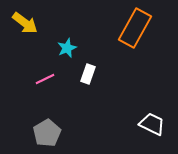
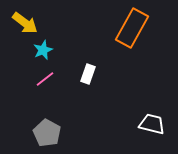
orange rectangle: moved 3 px left
cyan star: moved 24 px left, 2 px down
pink line: rotated 12 degrees counterclockwise
white trapezoid: rotated 12 degrees counterclockwise
gray pentagon: rotated 12 degrees counterclockwise
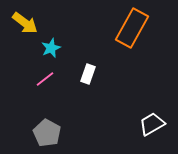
cyan star: moved 8 px right, 2 px up
white trapezoid: rotated 44 degrees counterclockwise
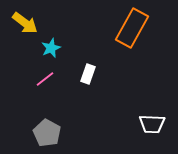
white trapezoid: rotated 148 degrees counterclockwise
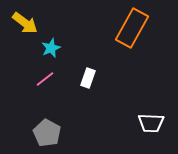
white rectangle: moved 4 px down
white trapezoid: moved 1 px left, 1 px up
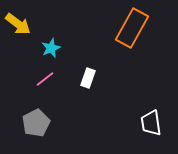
yellow arrow: moved 7 px left, 1 px down
white trapezoid: rotated 80 degrees clockwise
gray pentagon: moved 11 px left, 10 px up; rotated 16 degrees clockwise
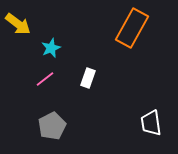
gray pentagon: moved 16 px right, 3 px down
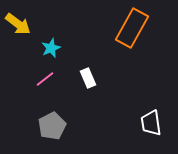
white rectangle: rotated 42 degrees counterclockwise
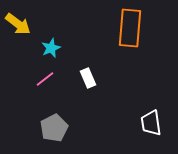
orange rectangle: moved 2 px left; rotated 24 degrees counterclockwise
gray pentagon: moved 2 px right, 2 px down
